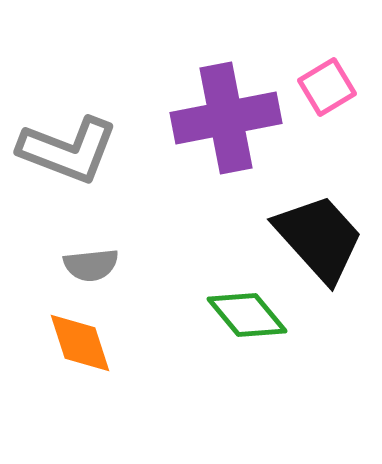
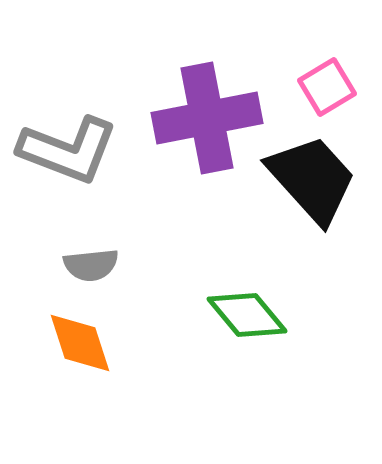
purple cross: moved 19 px left
black trapezoid: moved 7 px left, 59 px up
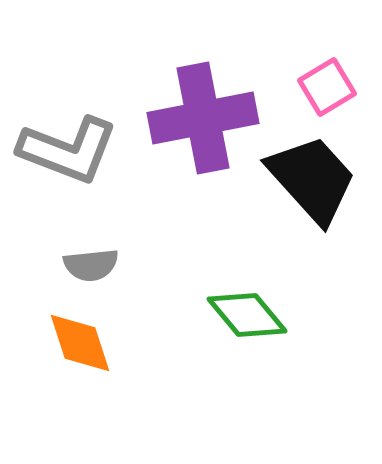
purple cross: moved 4 px left
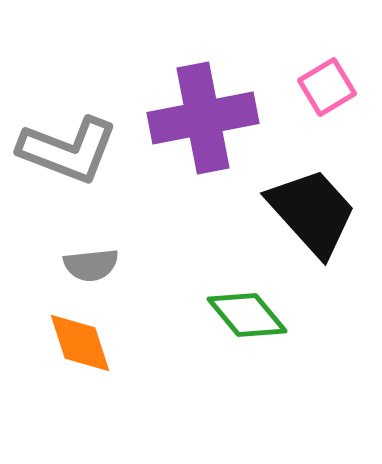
black trapezoid: moved 33 px down
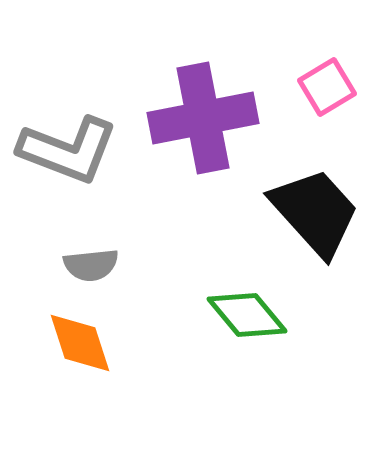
black trapezoid: moved 3 px right
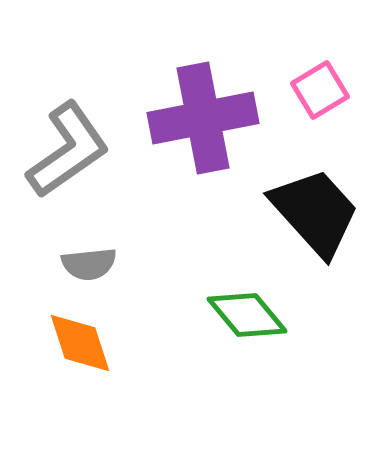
pink square: moved 7 px left, 3 px down
gray L-shape: rotated 56 degrees counterclockwise
gray semicircle: moved 2 px left, 1 px up
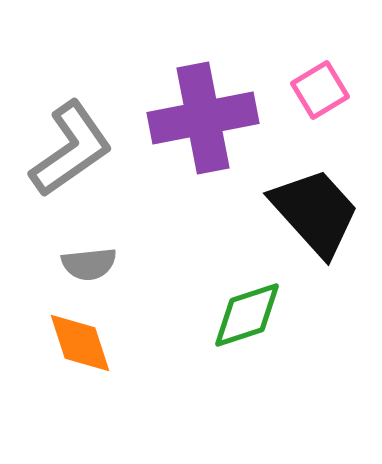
gray L-shape: moved 3 px right, 1 px up
green diamond: rotated 68 degrees counterclockwise
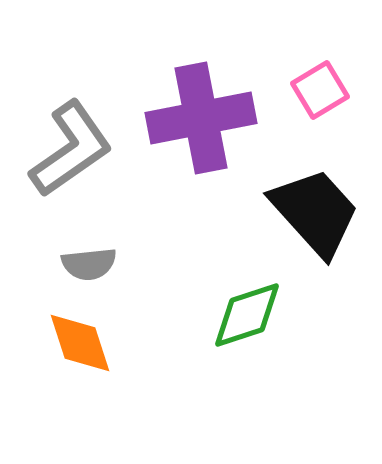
purple cross: moved 2 px left
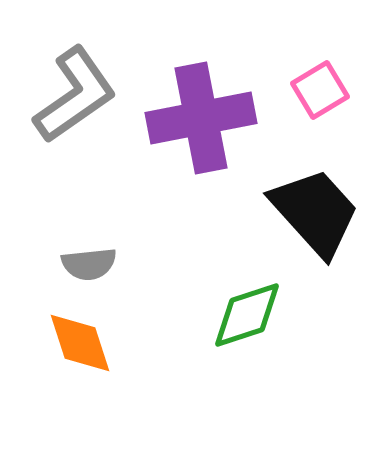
gray L-shape: moved 4 px right, 54 px up
